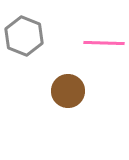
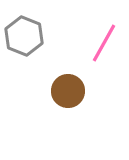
pink line: rotated 63 degrees counterclockwise
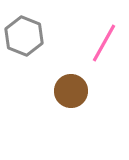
brown circle: moved 3 px right
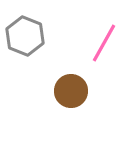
gray hexagon: moved 1 px right
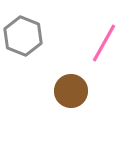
gray hexagon: moved 2 px left
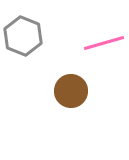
pink line: rotated 45 degrees clockwise
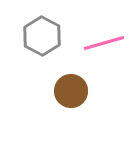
gray hexagon: moved 19 px right; rotated 6 degrees clockwise
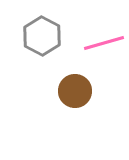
brown circle: moved 4 px right
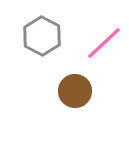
pink line: rotated 27 degrees counterclockwise
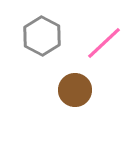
brown circle: moved 1 px up
